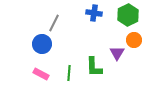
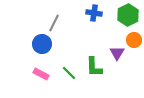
green line: rotated 49 degrees counterclockwise
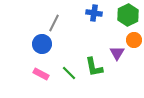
green L-shape: rotated 10 degrees counterclockwise
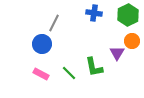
orange circle: moved 2 px left, 1 px down
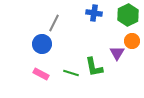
green line: moved 2 px right; rotated 28 degrees counterclockwise
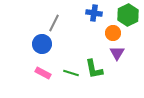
orange circle: moved 19 px left, 8 px up
green L-shape: moved 2 px down
pink rectangle: moved 2 px right, 1 px up
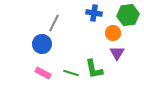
green hexagon: rotated 20 degrees clockwise
